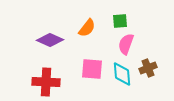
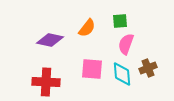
purple diamond: rotated 12 degrees counterclockwise
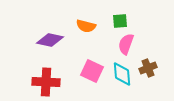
orange semicircle: moved 1 px left, 2 px up; rotated 66 degrees clockwise
pink square: moved 2 px down; rotated 20 degrees clockwise
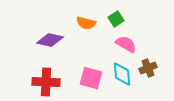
green square: moved 4 px left, 2 px up; rotated 28 degrees counterclockwise
orange semicircle: moved 3 px up
pink semicircle: rotated 100 degrees clockwise
pink square: moved 1 px left, 7 px down; rotated 10 degrees counterclockwise
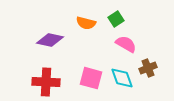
cyan diamond: moved 4 px down; rotated 15 degrees counterclockwise
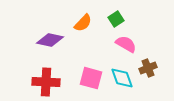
orange semicircle: moved 3 px left; rotated 60 degrees counterclockwise
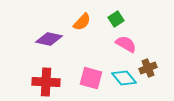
orange semicircle: moved 1 px left, 1 px up
purple diamond: moved 1 px left, 1 px up
cyan diamond: moved 2 px right; rotated 20 degrees counterclockwise
